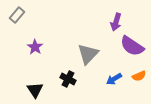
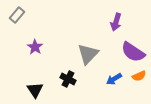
purple semicircle: moved 1 px right, 6 px down
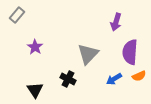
purple semicircle: moved 3 px left; rotated 60 degrees clockwise
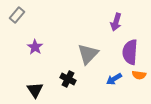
orange semicircle: moved 1 px up; rotated 32 degrees clockwise
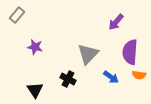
purple arrow: rotated 24 degrees clockwise
purple star: rotated 21 degrees counterclockwise
blue arrow: moved 3 px left, 2 px up; rotated 112 degrees counterclockwise
